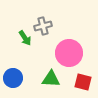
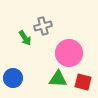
green triangle: moved 7 px right
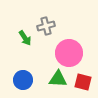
gray cross: moved 3 px right
blue circle: moved 10 px right, 2 px down
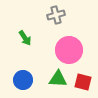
gray cross: moved 10 px right, 11 px up
pink circle: moved 3 px up
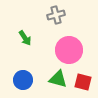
green triangle: rotated 12 degrees clockwise
